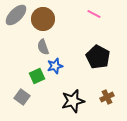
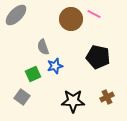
brown circle: moved 28 px right
black pentagon: rotated 15 degrees counterclockwise
green square: moved 4 px left, 2 px up
black star: rotated 15 degrees clockwise
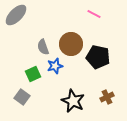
brown circle: moved 25 px down
black star: rotated 25 degrees clockwise
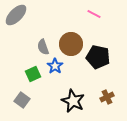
blue star: rotated 21 degrees counterclockwise
gray square: moved 3 px down
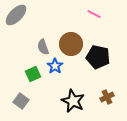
gray square: moved 1 px left, 1 px down
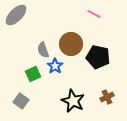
gray semicircle: moved 3 px down
